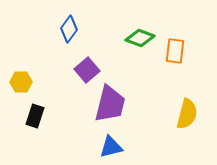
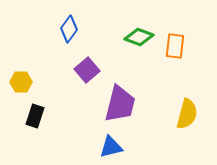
green diamond: moved 1 px left, 1 px up
orange rectangle: moved 5 px up
purple trapezoid: moved 10 px right
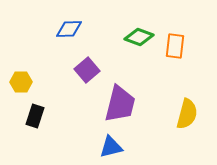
blue diamond: rotated 52 degrees clockwise
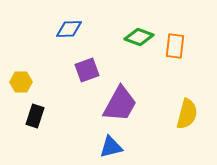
purple square: rotated 20 degrees clockwise
purple trapezoid: rotated 15 degrees clockwise
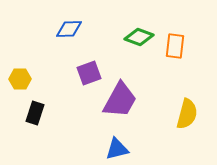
purple square: moved 2 px right, 3 px down
yellow hexagon: moved 1 px left, 3 px up
purple trapezoid: moved 4 px up
black rectangle: moved 3 px up
blue triangle: moved 6 px right, 2 px down
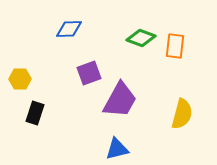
green diamond: moved 2 px right, 1 px down
yellow semicircle: moved 5 px left
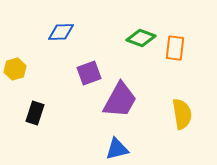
blue diamond: moved 8 px left, 3 px down
orange rectangle: moved 2 px down
yellow hexagon: moved 5 px left, 10 px up; rotated 15 degrees counterclockwise
yellow semicircle: rotated 24 degrees counterclockwise
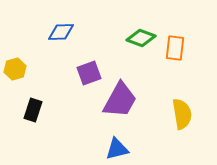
black rectangle: moved 2 px left, 3 px up
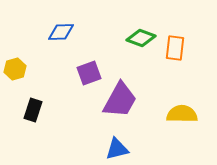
yellow semicircle: rotated 80 degrees counterclockwise
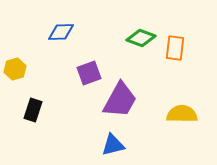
blue triangle: moved 4 px left, 4 px up
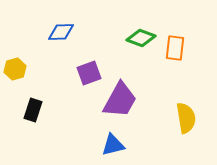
yellow semicircle: moved 4 px right, 4 px down; rotated 80 degrees clockwise
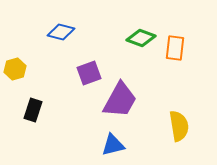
blue diamond: rotated 16 degrees clockwise
yellow semicircle: moved 7 px left, 8 px down
